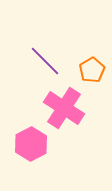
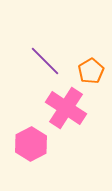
orange pentagon: moved 1 px left, 1 px down
pink cross: moved 2 px right
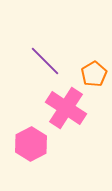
orange pentagon: moved 3 px right, 3 px down
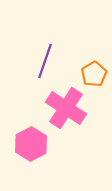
purple line: rotated 64 degrees clockwise
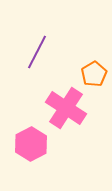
purple line: moved 8 px left, 9 px up; rotated 8 degrees clockwise
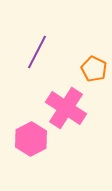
orange pentagon: moved 5 px up; rotated 15 degrees counterclockwise
pink hexagon: moved 5 px up
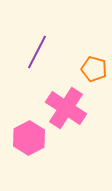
orange pentagon: rotated 10 degrees counterclockwise
pink hexagon: moved 2 px left, 1 px up
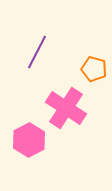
pink hexagon: moved 2 px down
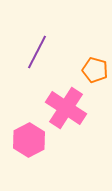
orange pentagon: moved 1 px right, 1 px down
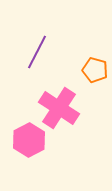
pink cross: moved 7 px left
